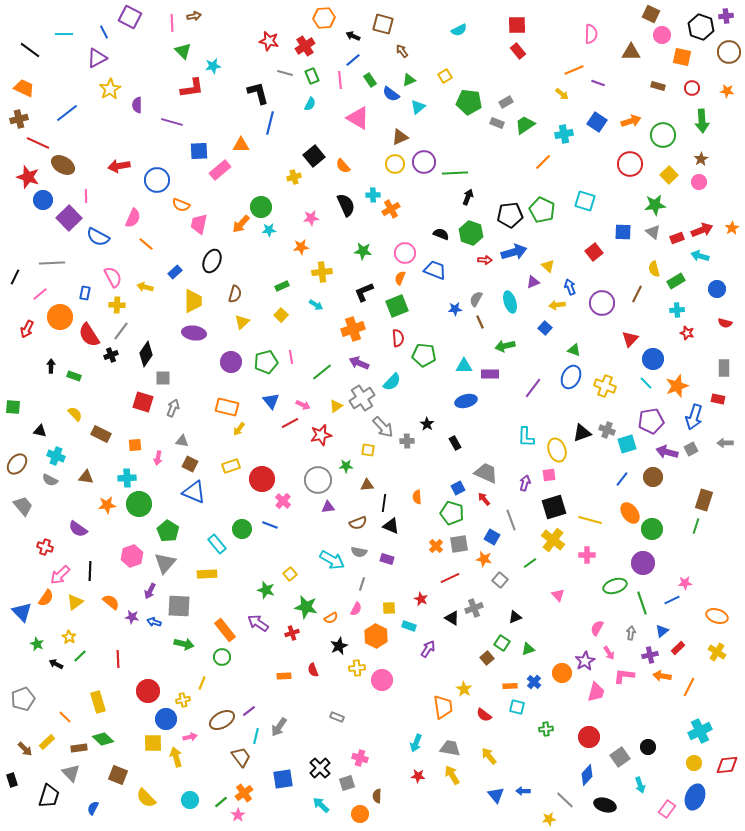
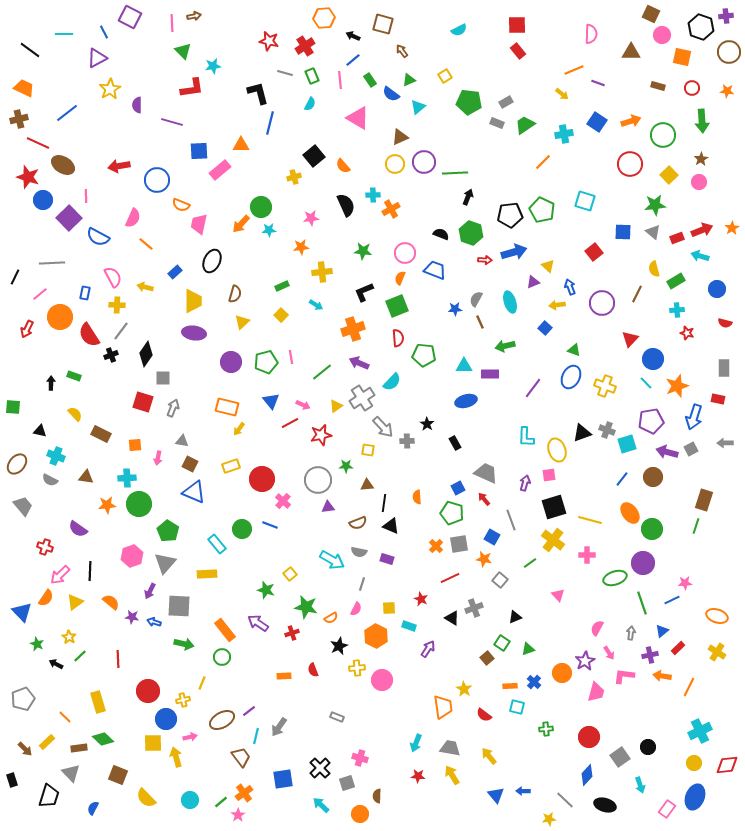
black arrow at (51, 366): moved 17 px down
green ellipse at (615, 586): moved 8 px up
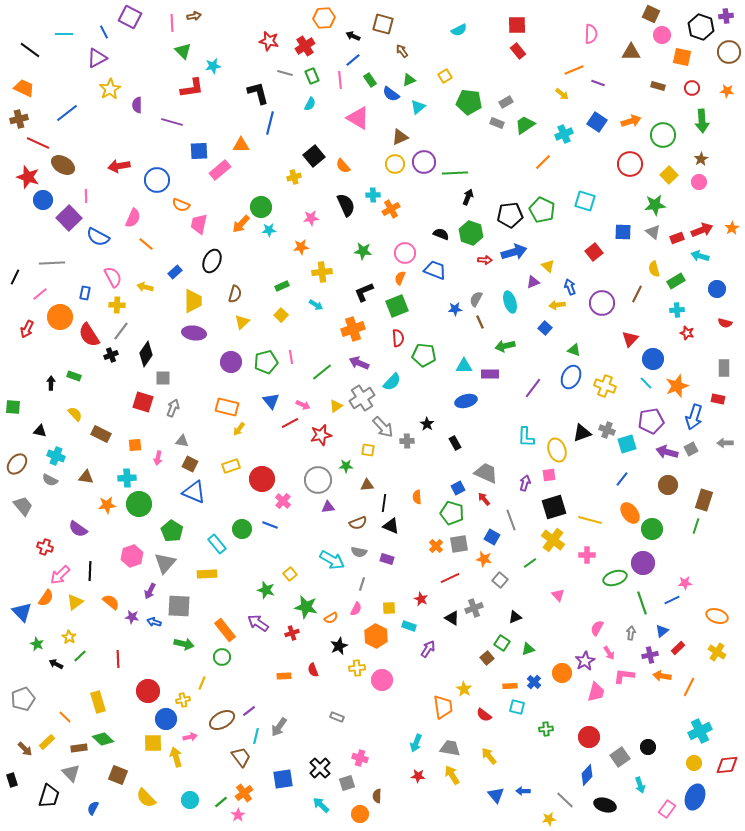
cyan cross at (564, 134): rotated 12 degrees counterclockwise
brown circle at (653, 477): moved 15 px right, 8 px down
green pentagon at (168, 531): moved 4 px right
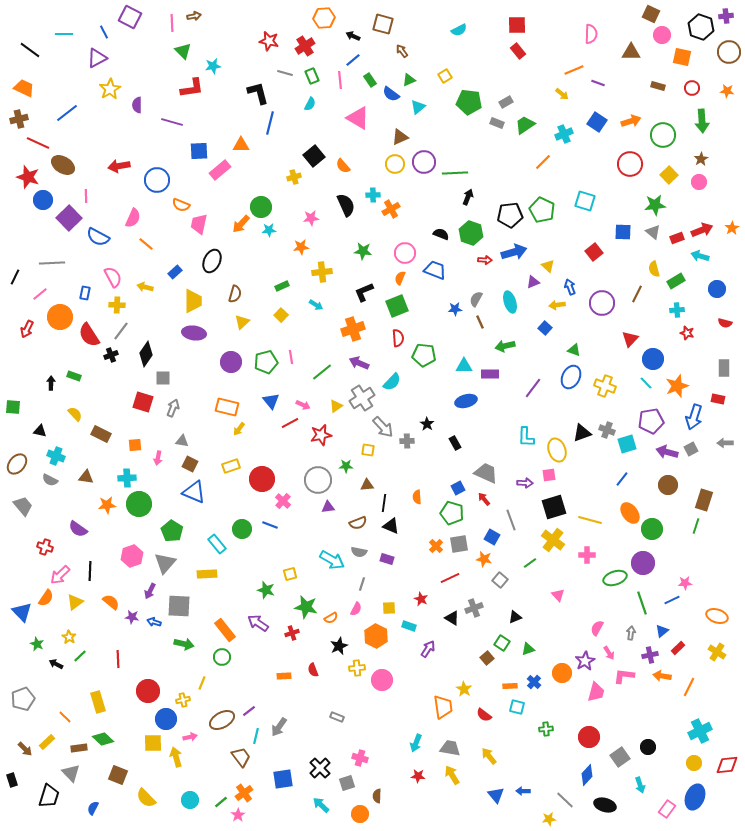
purple arrow at (525, 483): rotated 77 degrees clockwise
yellow square at (290, 574): rotated 24 degrees clockwise
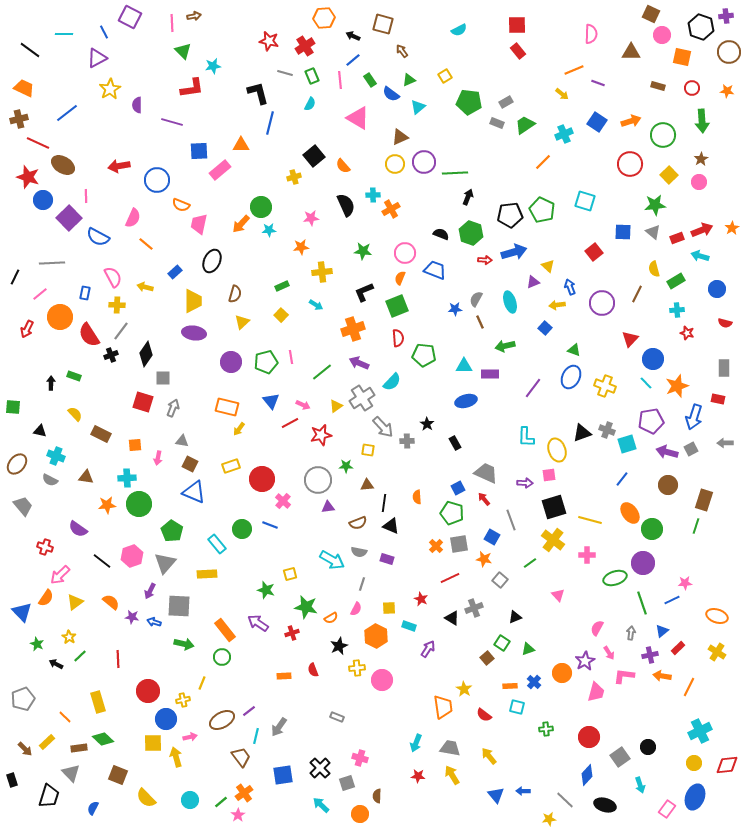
black line at (90, 571): moved 12 px right, 10 px up; rotated 54 degrees counterclockwise
blue square at (283, 779): moved 4 px up
